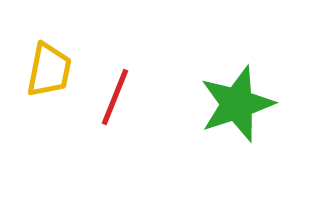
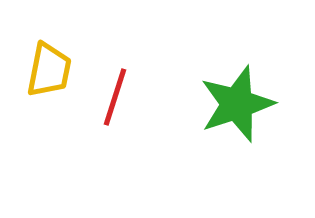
red line: rotated 4 degrees counterclockwise
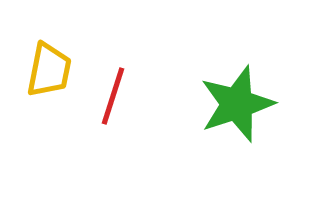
red line: moved 2 px left, 1 px up
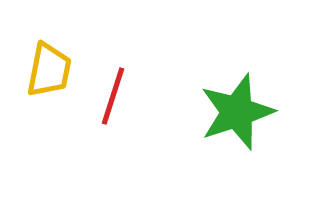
green star: moved 8 px down
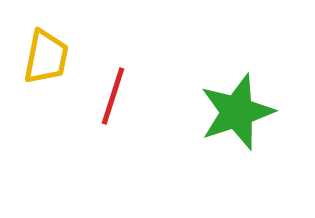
yellow trapezoid: moved 3 px left, 13 px up
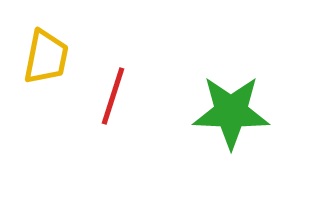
green star: moved 6 px left; rotated 20 degrees clockwise
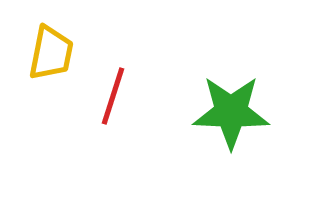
yellow trapezoid: moved 5 px right, 4 px up
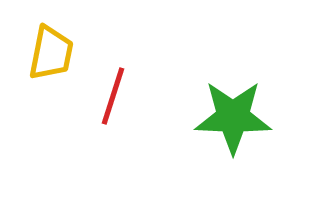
green star: moved 2 px right, 5 px down
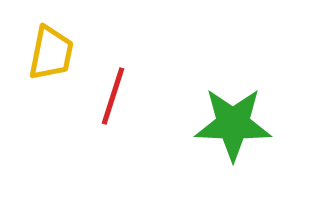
green star: moved 7 px down
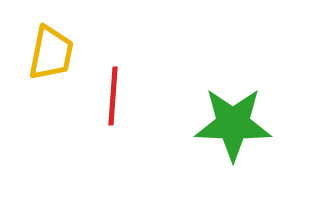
red line: rotated 14 degrees counterclockwise
